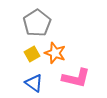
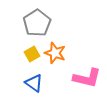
pink L-shape: moved 11 px right
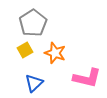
gray pentagon: moved 4 px left
yellow square: moved 7 px left, 4 px up
blue triangle: rotated 42 degrees clockwise
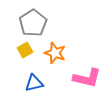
blue triangle: rotated 30 degrees clockwise
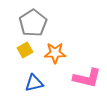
orange star: rotated 20 degrees counterclockwise
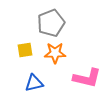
gray pentagon: moved 18 px right; rotated 12 degrees clockwise
yellow square: rotated 21 degrees clockwise
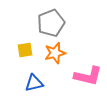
orange star: rotated 15 degrees counterclockwise
pink L-shape: moved 1 px right, 2 px up
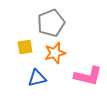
yellow square: moved 3 px up
blue triangle: moved 3 px right, 5 px up
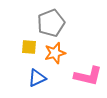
yellow square: moved 4 px right; rotated 14 degrees clockwise
blue triangle: rotated 12 degrees counterclockwise
